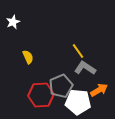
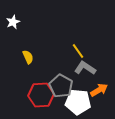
gray pentagon: rotated 20 degrees counterclockwise
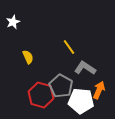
yellow line: moved 9 px left, 4 px up
orange arrow: rotated 36 degrees counterclockwise
red hexagon: rotated 20 degrees clockwise
white pentagon: moved 3 px right, 1 px up
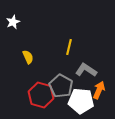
yellow line: rotated 49 degrees clockwise
gray L-shape: moved 1 px right, 2 px down
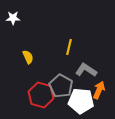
white star: moved 4 px up; rotated 24 degrees clockwise
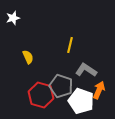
white star: rotated 16 degrees counterclockwise
yellow line: moved 1 px right, 2 px up
gray pentagon: rotated 10 degrees counterclockwise
white pentagon: rotated 15 degrees clockwise
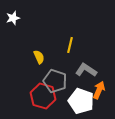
yellow semicircle: moved 11 px right
gray pentagon: moved 6 px left, 5 px up
red hexagon: moved 2 px right, 1 px down
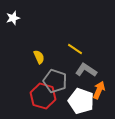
yellow line: moved 5 px right, 4 px down; rotated 70 degrees counterclockwise
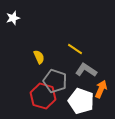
orange arrow: moved 2 px right, 1 px up
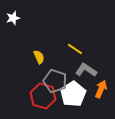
white pentagon: moved 8 px left, 7 px up; rotated 20 degrees clockwise
